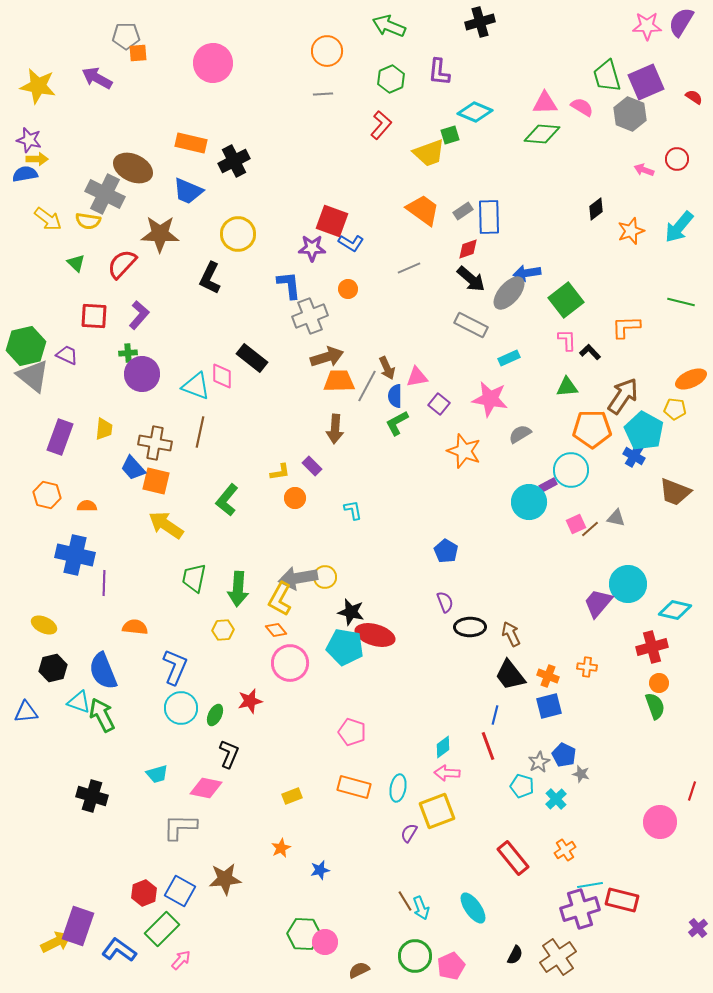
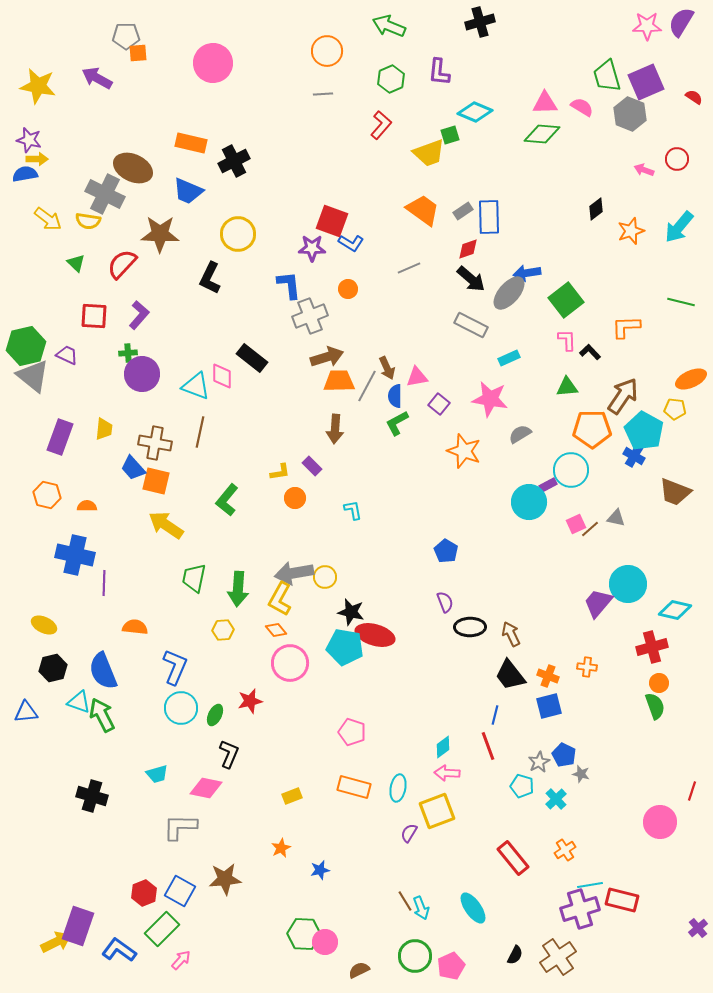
gray arrow at (298, 578): moved 4 px left, 5 px up
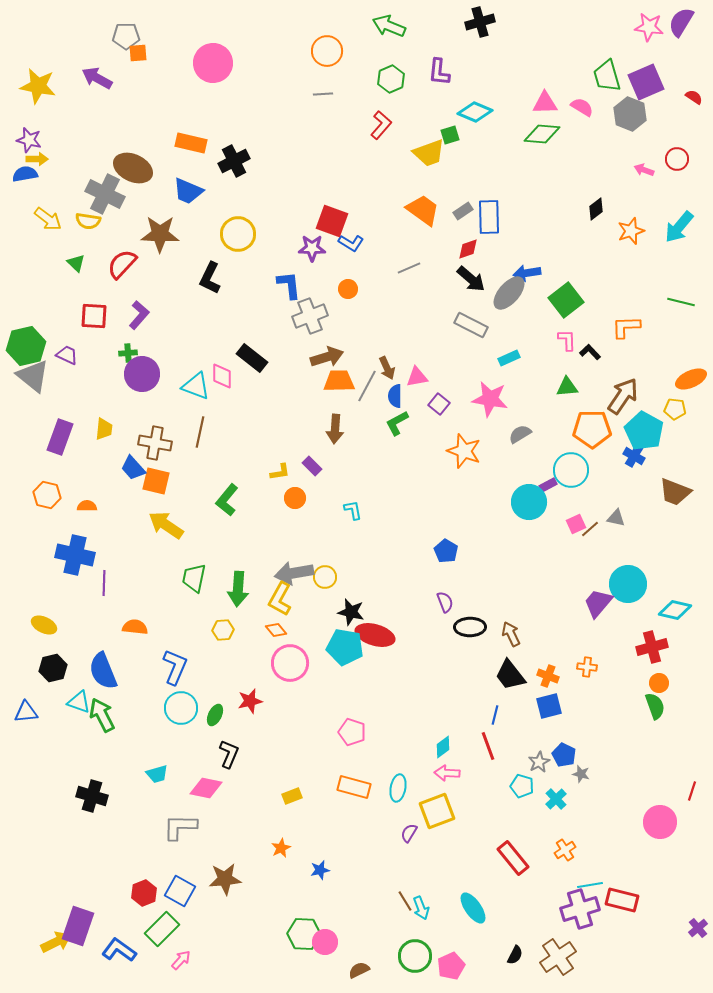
pink star at (647, 26): moved 2 px right, 1 px down; rotated 8 degrees clockwise
